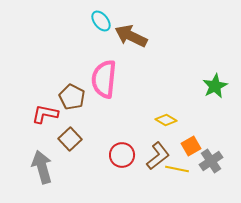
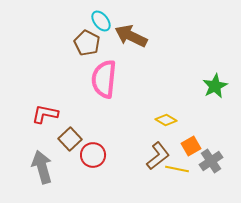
brown pentagon: moved 15 px right, 54 px up
red circle: moved 29 px left
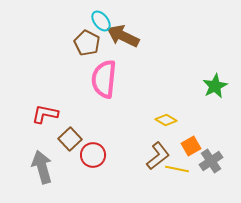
brown arrow: moved 8 px left
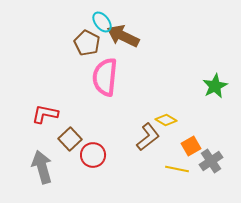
cyan ellipse: moved 1 px right, 1 px down
pink semicircle: moved 1 px right, 2 px up
brown L-shape: moved 10 px left, 19 px up
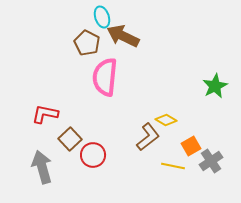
cyan ellipse: moved 5 px up; rotated 20 degrees clockwise
yellow line: moved 4 px left, 3 px up
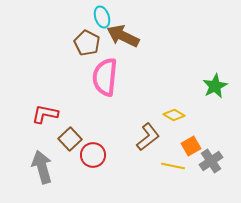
yellow diamond: moved 8 px right, 5 px up
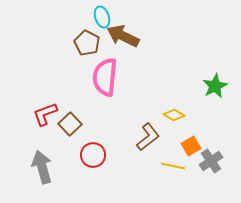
red L-shape: rotated 32 degrees counterclockwise
brown square: moved 15 px up
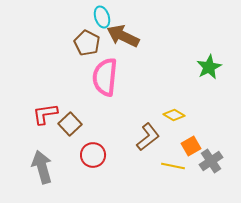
green star: moved 6 px left, 19 px up
red L-shape: rotated 12 degrees clockwise
